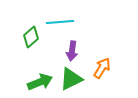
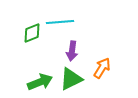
green diamond: moved 1 px right, 4 px up; rotated 20 degrees clockwise
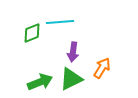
purple arrow: moved 1 px right, 1 px down
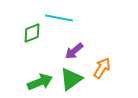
cyan line: moved 1 px left, 4 px up; rotated 16 degrees clockwise
purple arrow: moved 1 px right, 1 px up; rotated 42 degrees clockwise
green triangle: rotated 10 degrees counterclockwise
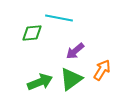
green diamond: rotated 15 degrees clockwise
purple arrow: moved 1 px right
orange arrow: moved 2 px down
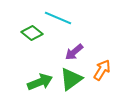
cyan line: moved 1 px left; rotated 12 degrees clockwise
green diamond: rotated 45 degrees clockwise
purple arrow: moved 1 px left, 1 px down
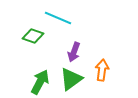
green diamond: moved 1 px right, 3 px down; rotated 20 degrees counterclockwise
purple arrow: rotated 30 degrees counterclockwise
orange arrow: rotated 25 degrees counterclockwise
green arrow: rotated 40 degrees counterclockwise
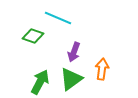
orange arrow: moved 1 px up
